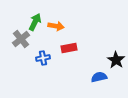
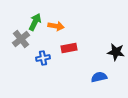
black star: moved 8 px up; rotated 24 degrees counterclockwise
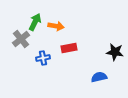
black star: moved 1 px left
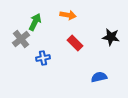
orange arrow: moved 12 px right, 11 px up
red rectangle: moved 6 px right, 5 px up; rotated 56 degrees clockwise
black star: moved 4 px left, 15 px up
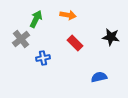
green arrow: moved 1 px right, 3 px up
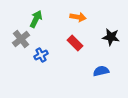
orange arrow: moved 10 px right, 2 px down
blue cross: moved 2 px left, 3 px up; rotated 16 degrees counterclockwise
blue semicircle: moved 2 px right, 6 px up
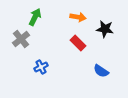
green arrow: moved 1 px left, 2 px up
black star: moved 6 px left, 8 px up
red rectangle: moved 3 px right
blue cross: moved 12 px down
blue semicircle: rotated 133 degrees counterclockwise
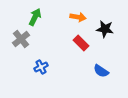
red rectangle: moved 3 px right
